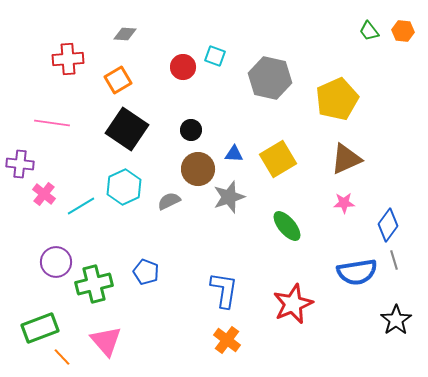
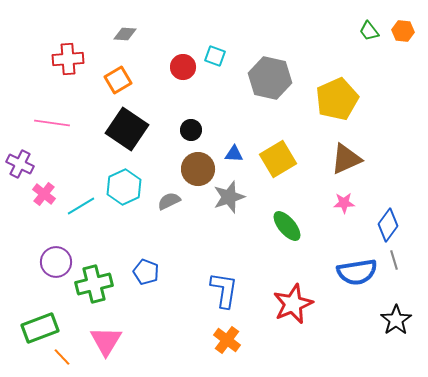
purple cross: rotated 20 degrees clockwise
pink triangle: rotated 12 degrees clockwise
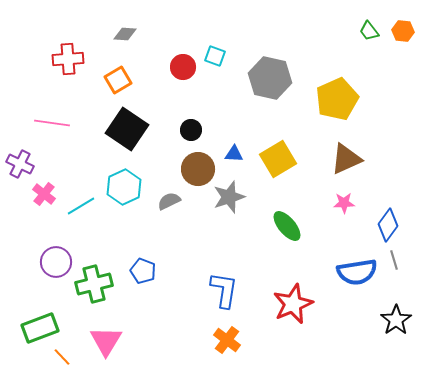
blue pentagon: moved 3 px left, 1 px up
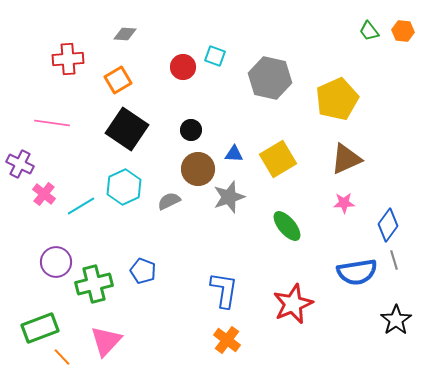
pink triangle: rotated 12 degrees clockwise
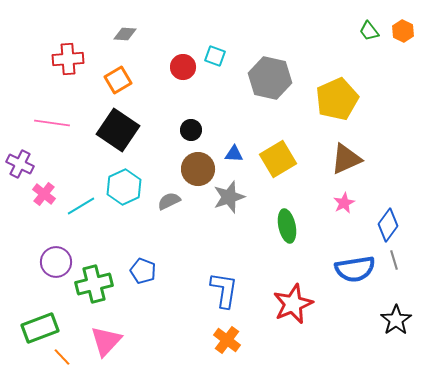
orange hexagon: rotated 20 degrees clockwise
black square: moved 9 px left, 1 px down
pink star: rotated 25 degrees counterclockwise
green ellipse: rotated 28 degrees clockwise
blue semicircle: moved 2 px left, 3 px up
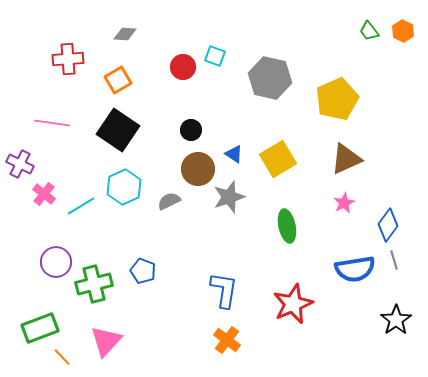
blue triangle: rotated 30 degrees clockwise
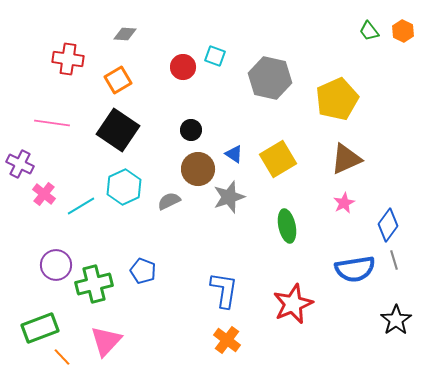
red cross: rotated 12 degrees clockwise
purple circle: moved 3 px down
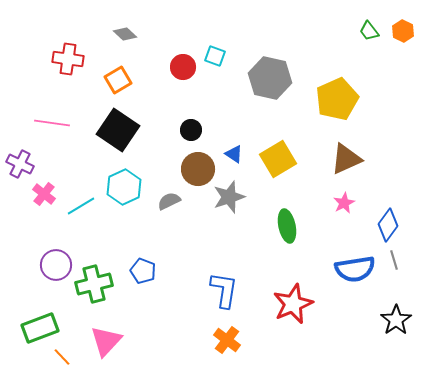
gray diamond: rotated 40 degrees clockwise
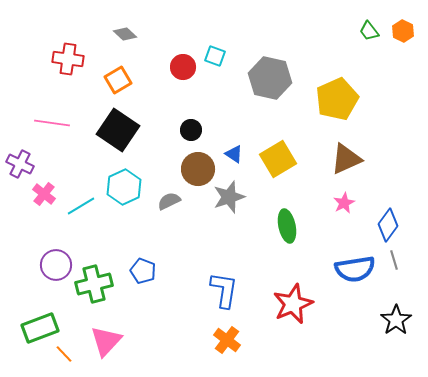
orange line: moved 2 px right, 3 px up
